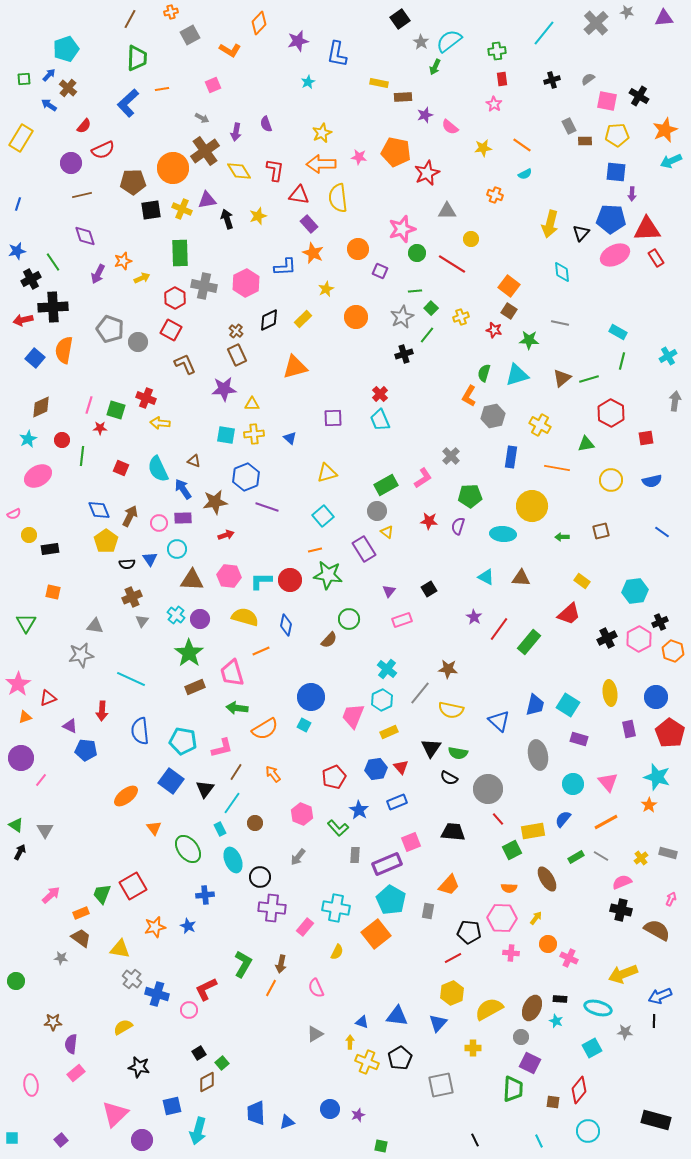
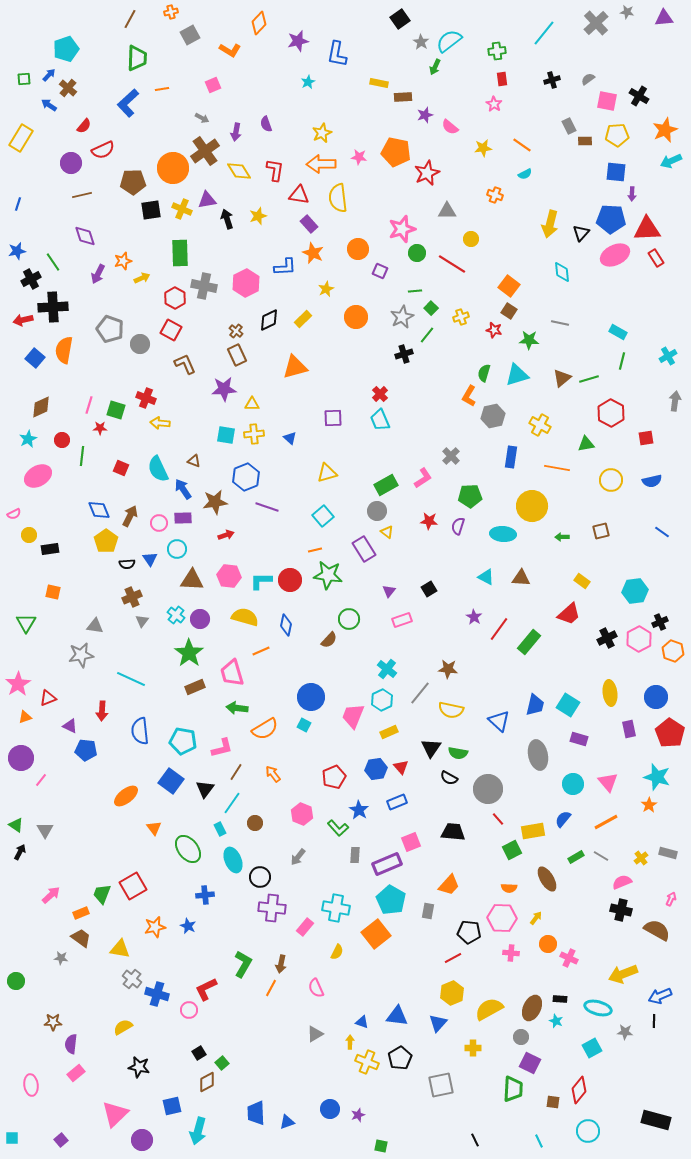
gray circle at (138, 342): moved 2 px right, 2 px down
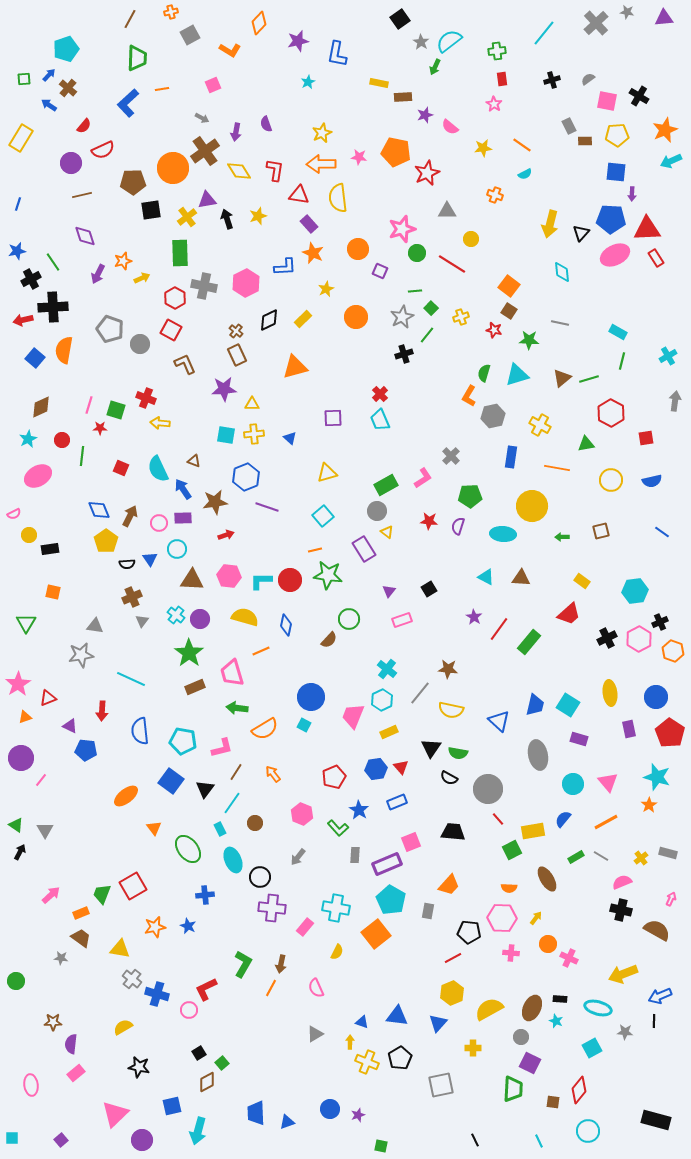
yellow cross at (182, 209): moved 5 px right, 8 px down; rotated 30 degrees clockwise
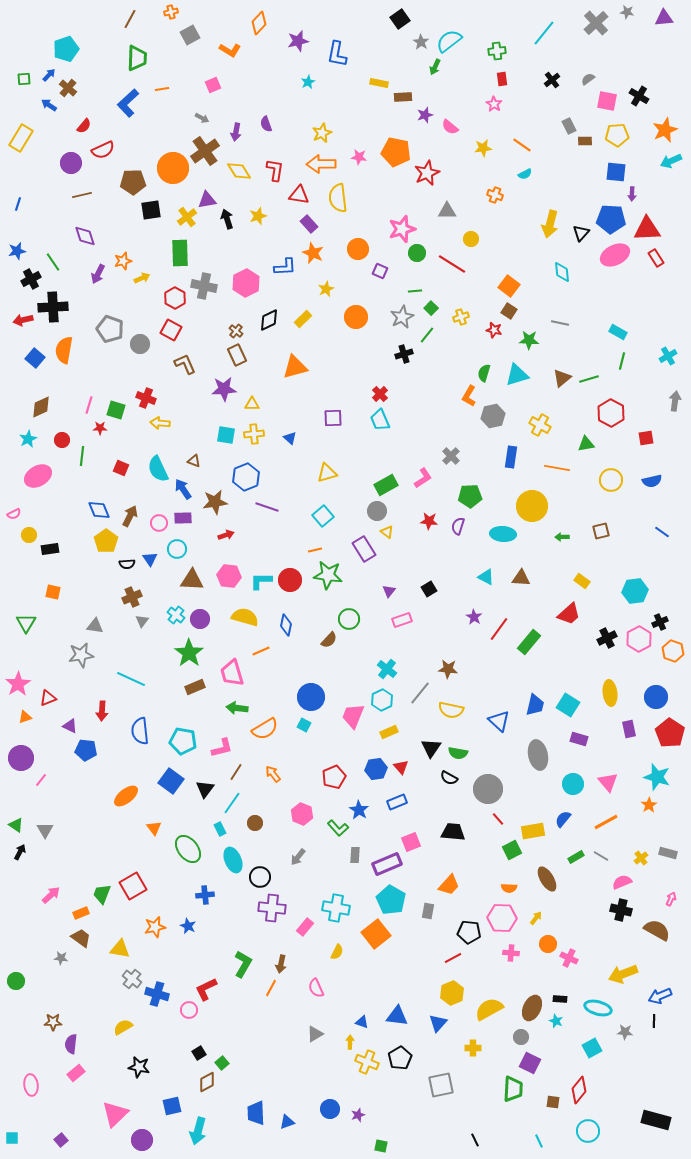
black cross at (552, 80): rotated 21 degrees counterclockwise
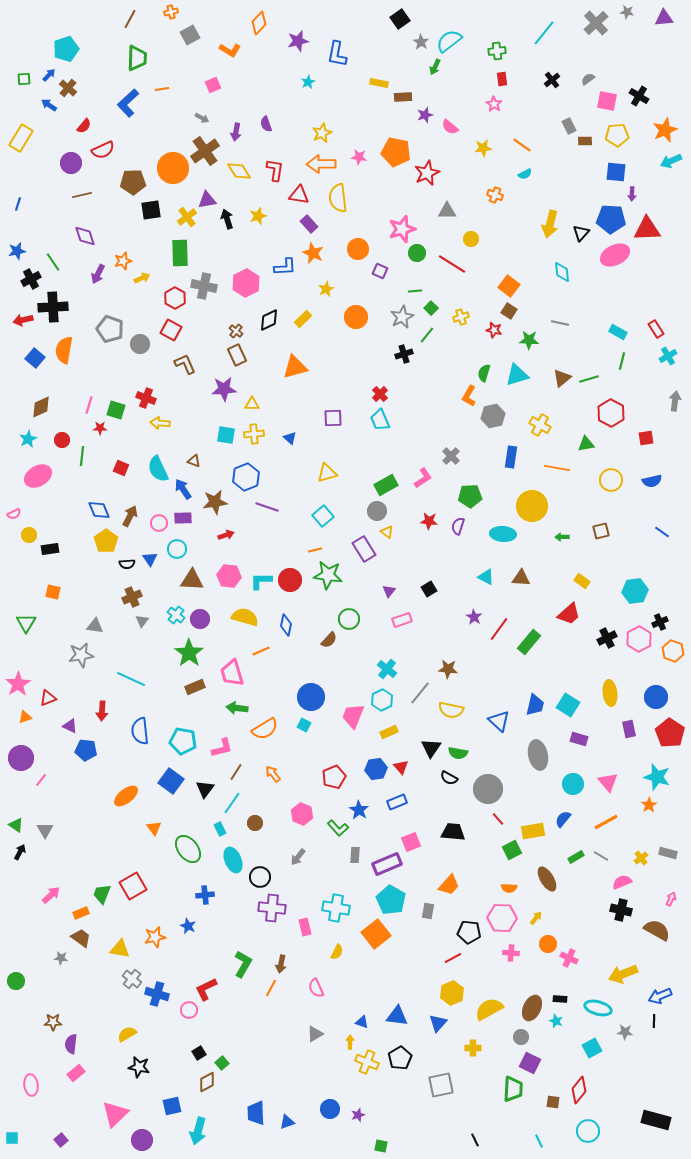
red rectangle at (656, 258): moved 71 px down
orange star at (155, 927): moved 10 px down
pink rectangle at (305, 927): rotated 54 degrees counterclockwise
yellow semicircle at (123, 1027): moved 4 px right, 7 px down
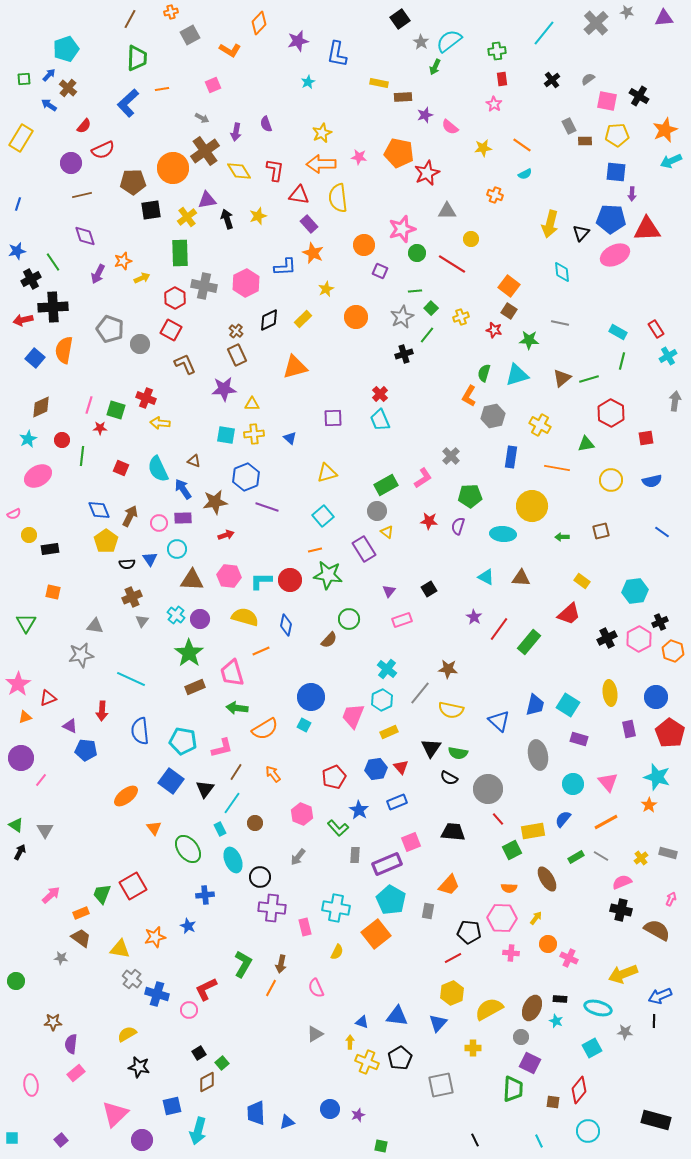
orange pentagon at (396, 152): moved 3 px right, 1 px down
orange circle at (358, 249): moved 6 px right, 4 px up
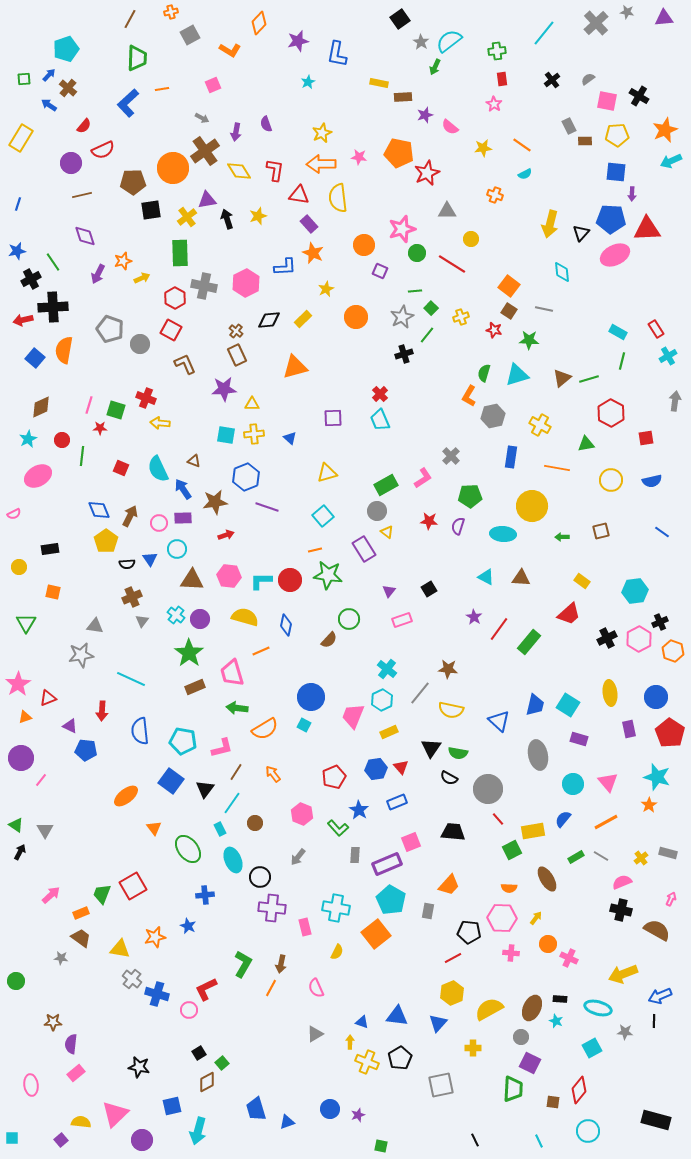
black diamond at (269, 320): rotated 20 degrees clockwise
gray line at (560, 323): moved 16 px left, 14 px up
yellow circle at (29, 535): moved 10 px left, 32 px down
yellow semicircle at (127, 1034): moved 46 px left, 88 px down; rotated 36 degrees clockwise
blue trapezoid at (256, 1113): moved 4 px up; rotated 15 degrees counterclockwise
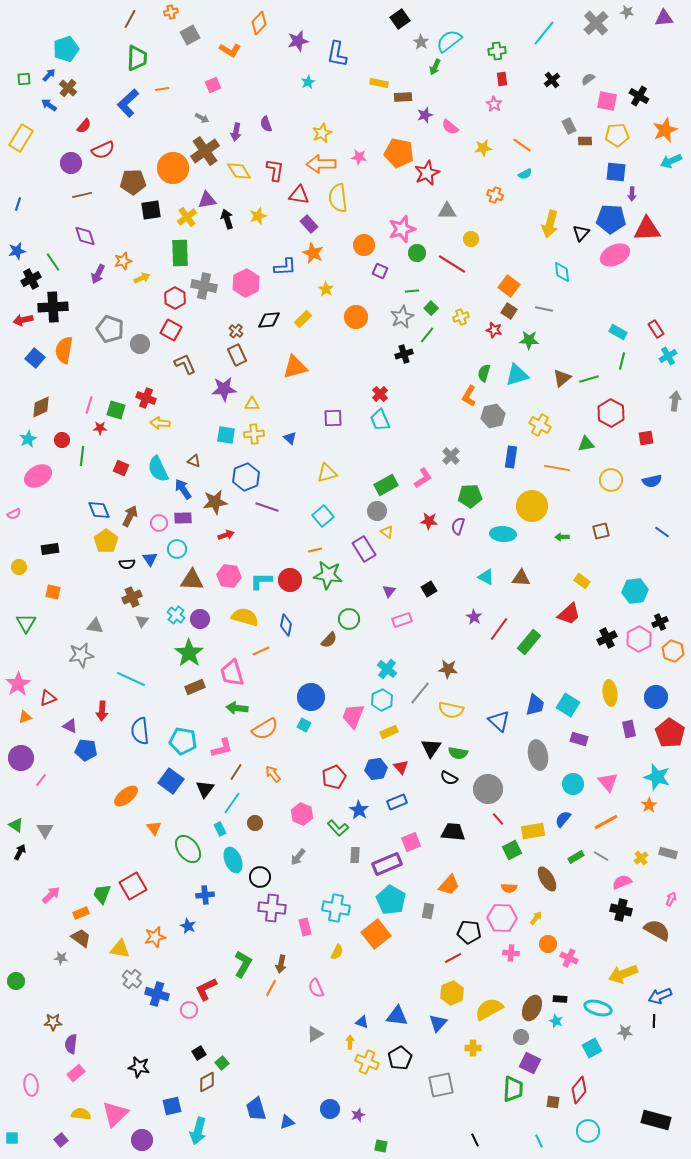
yellow star at (326, 289): rotated 14 degrees counterclockwise
green line at (415, 291): moved 3 px left
yellow semicircle at (81, 1122): moved 8 px up
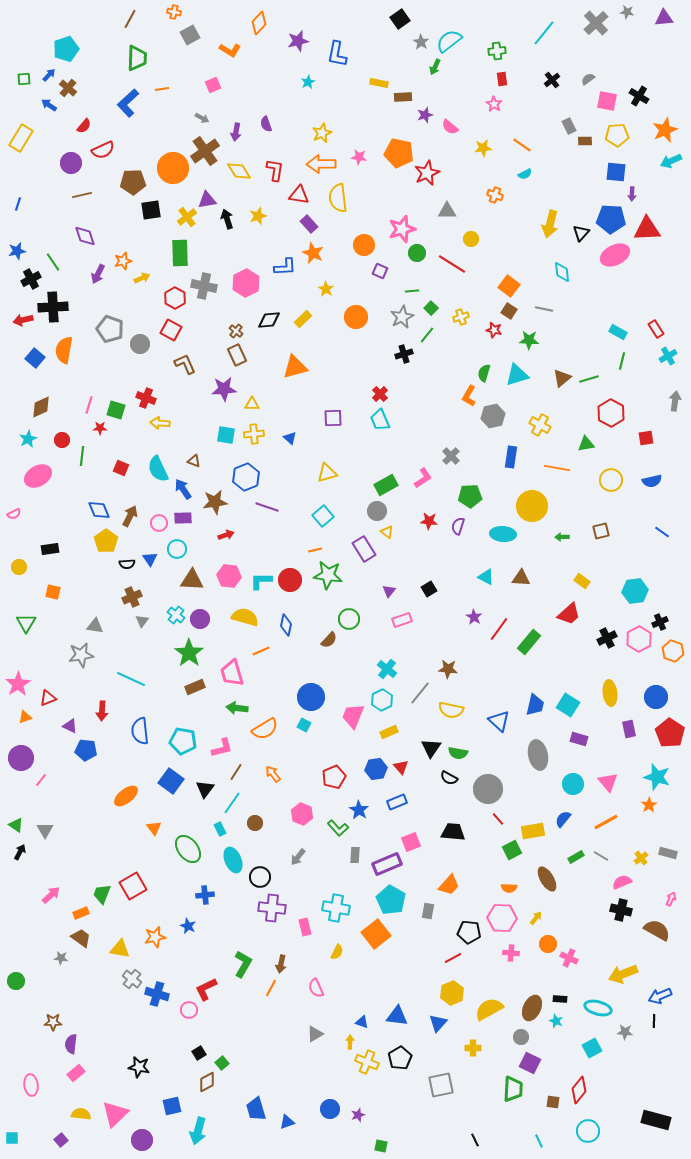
orange cross at (171, 12): moved 3 px right; rotated 24 degrees clockwise
